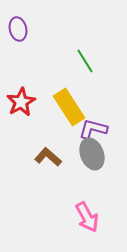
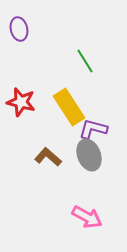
purple ellipse: moved 1 px right
red star: rotated 28 degrees counterclockwise
gray ellipse: moved 3 px left, 1 px down
pink arrow: rotated 32 degrees counterclockwise
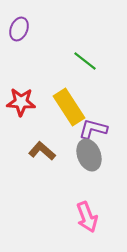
purple ellipse: rotated 35 degrees clockwise
green line: rotated 20 degrees counterclockwise
red star: rotated 12 degrees counterclockwise
brown L-shape: moved 6 px left, 6 px up
pink arrow: rotated 40 degrees clockwise
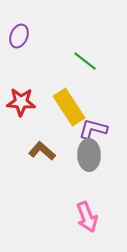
purple ellipse: moved 7 px down
gray ellipse: rotated 20 degrees clockwise
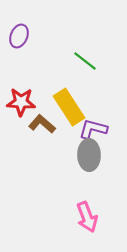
brown L-shape: moved 27 px up
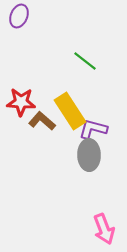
purple ellipse: moved 20 px up
yellow rectangle: moved 1 px right, 4 px down
brown L-shape: moved 3 px up
pink arrow: moved 17 px right, 12 px down
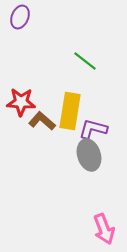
purple ellipse: moved 1 px right, 1 px down
yellow rectangle: rotated 42 degrees clockwise
gray ellipse: rotated 16 degrees counterclockwise
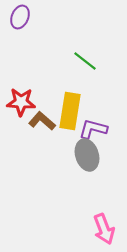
gray ellipse: moved 2 px left
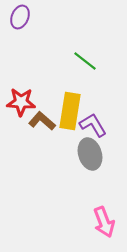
purple L-shape: moved 4 px up; rotated 44 degrees clockwise
gray ellipse: moved 3 px right, 1 px up
pink arrow: moved 7 px up
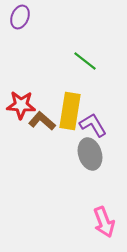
red star: moved 3 px down
